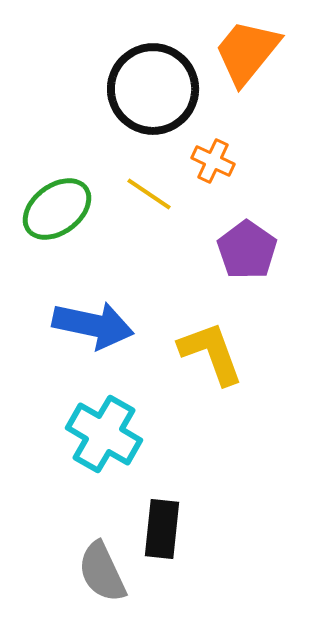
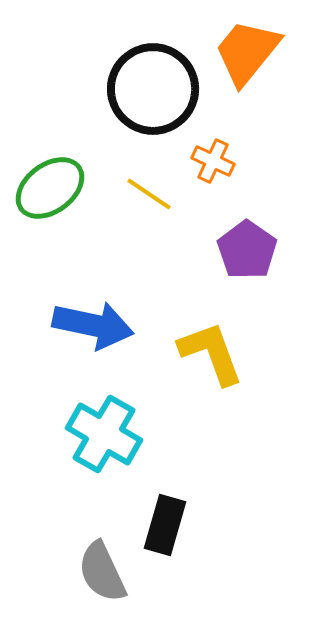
green ellipse: moved 7 px left, 21 px up
black rectangle: moved 3 px right, 4 px up; rotated 10 degrees clockwise
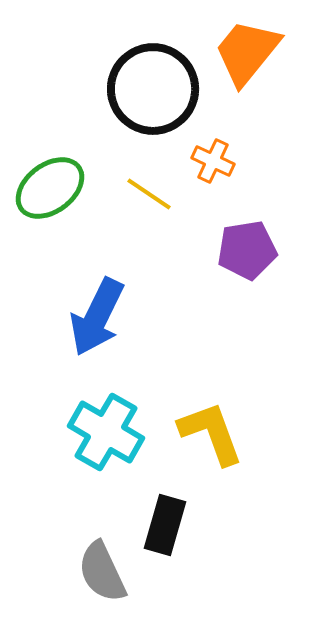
purple pentagon: rotated 28 degrees clockwise
blue arrow: moved 4 px right, 8 px up; rotated 104 degrees clockwise
yellow L-shape: moved 80 px down
cyan cross: moved 2 px right, 2 px up
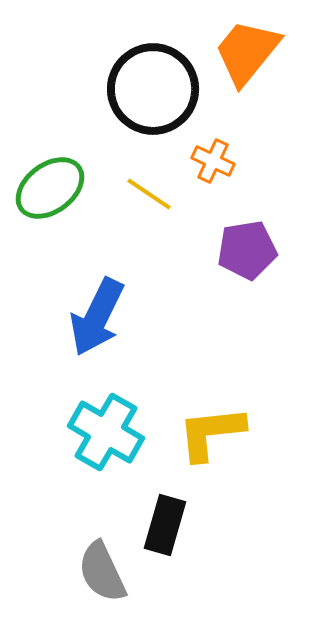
yellow L-shape: rotated 76 degrees counterclockwise
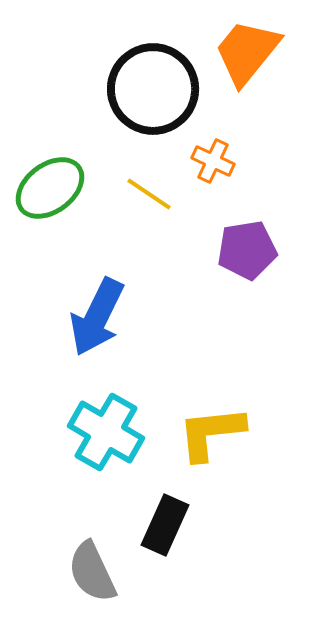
black rectangle: rotated 8 degrees clockwise
gray semicircle: moved 10 px left
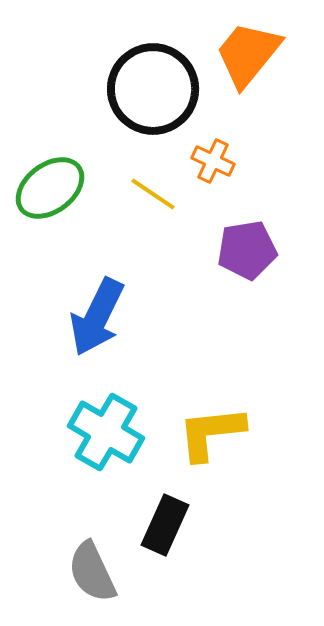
orange trapezoid: moved 1 px right, 2 px down
yellow line: moved 4 px right
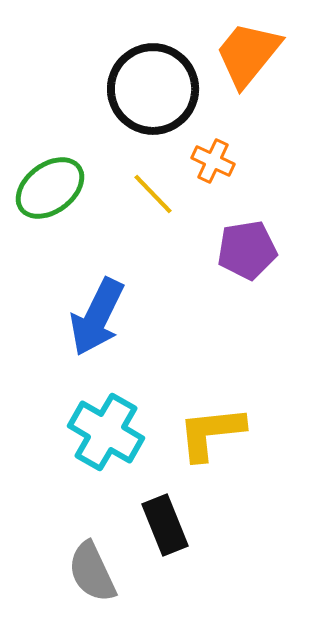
yellow line: rotated 12 degrees clockwise
black rectangle: rotated 46 degrees counterclockwise
